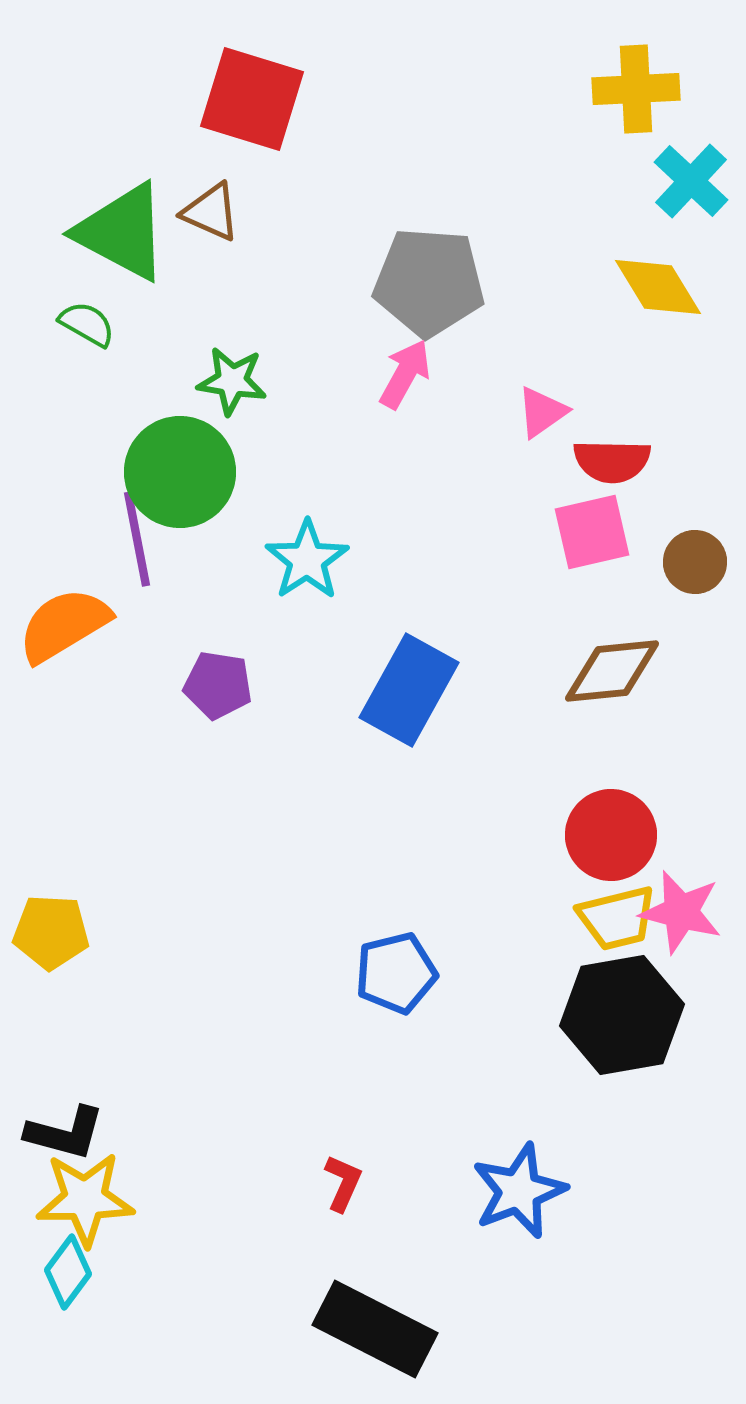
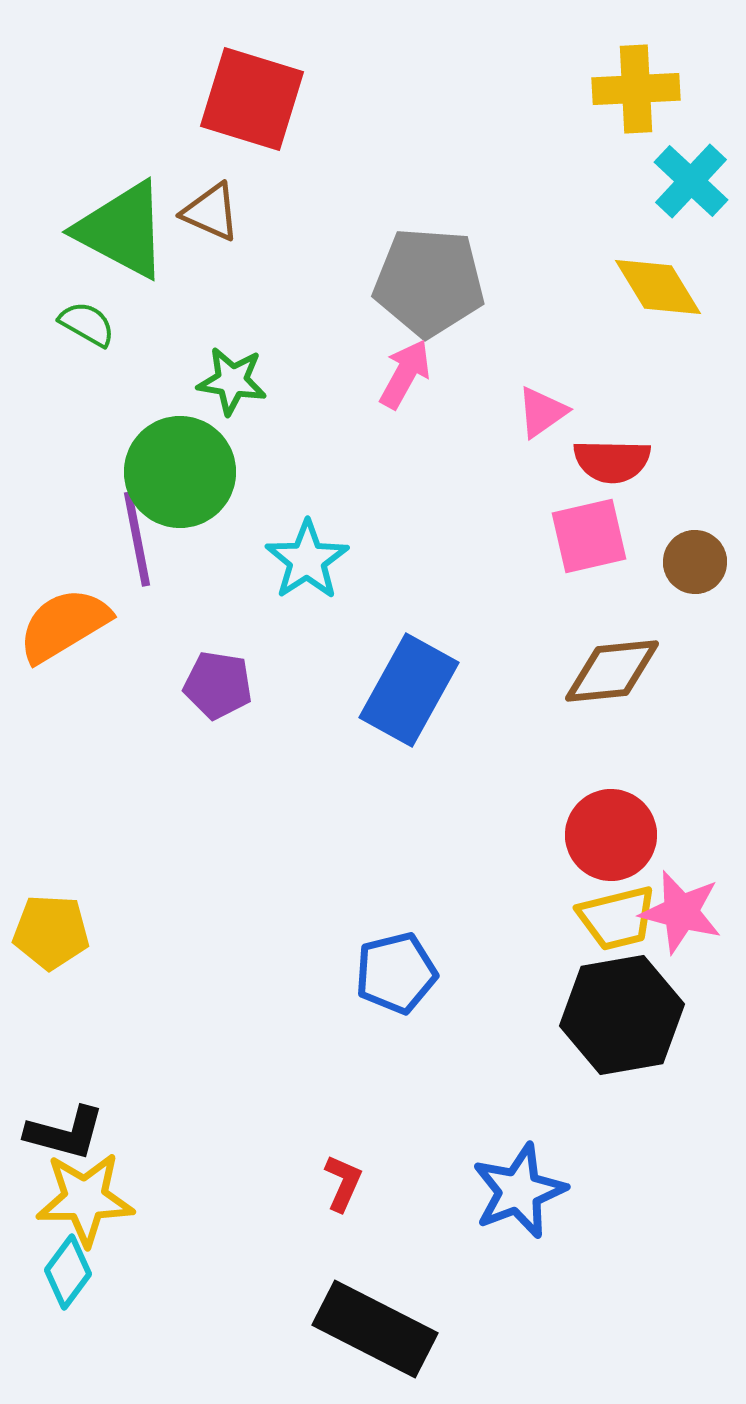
green triangle: moved 2 px up
pink square: moved 3 px left, 4 px down
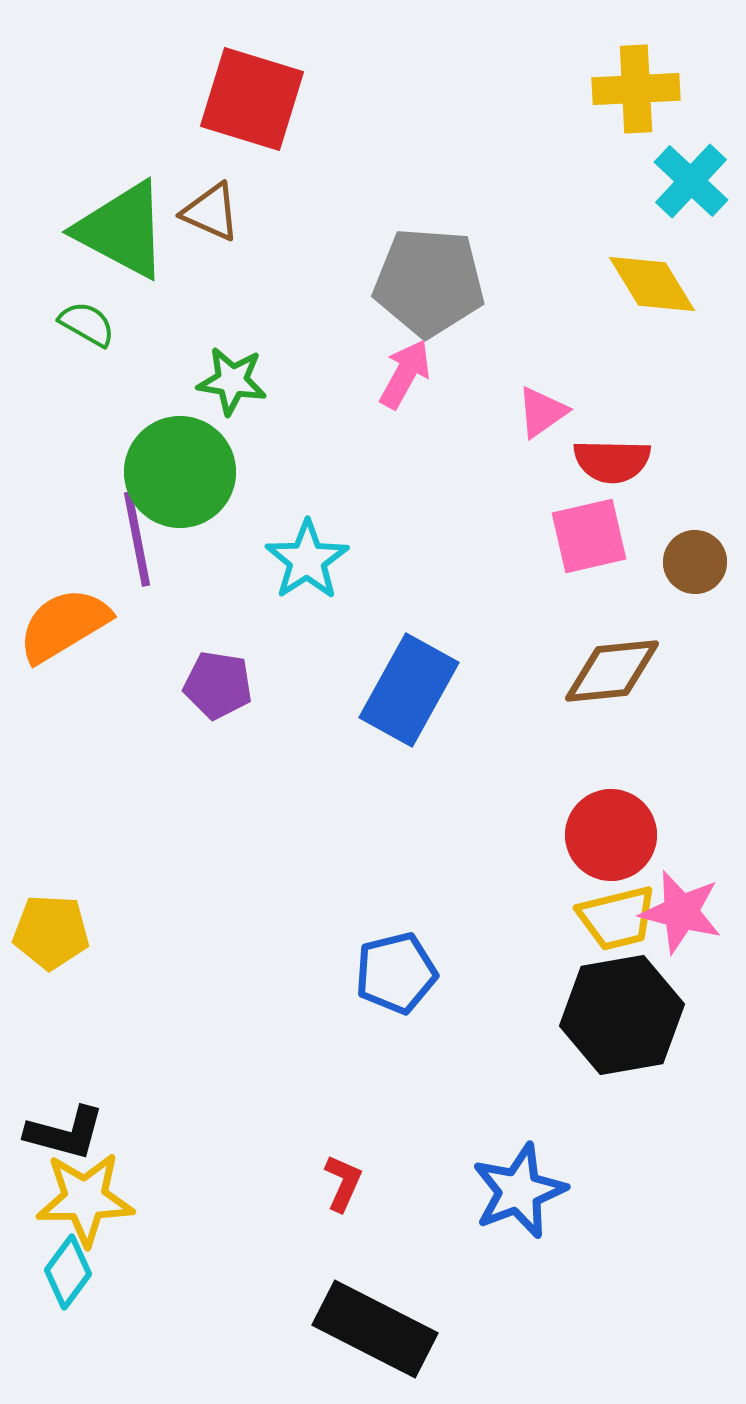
yellow diamond: moved 6 px left, 3 px up
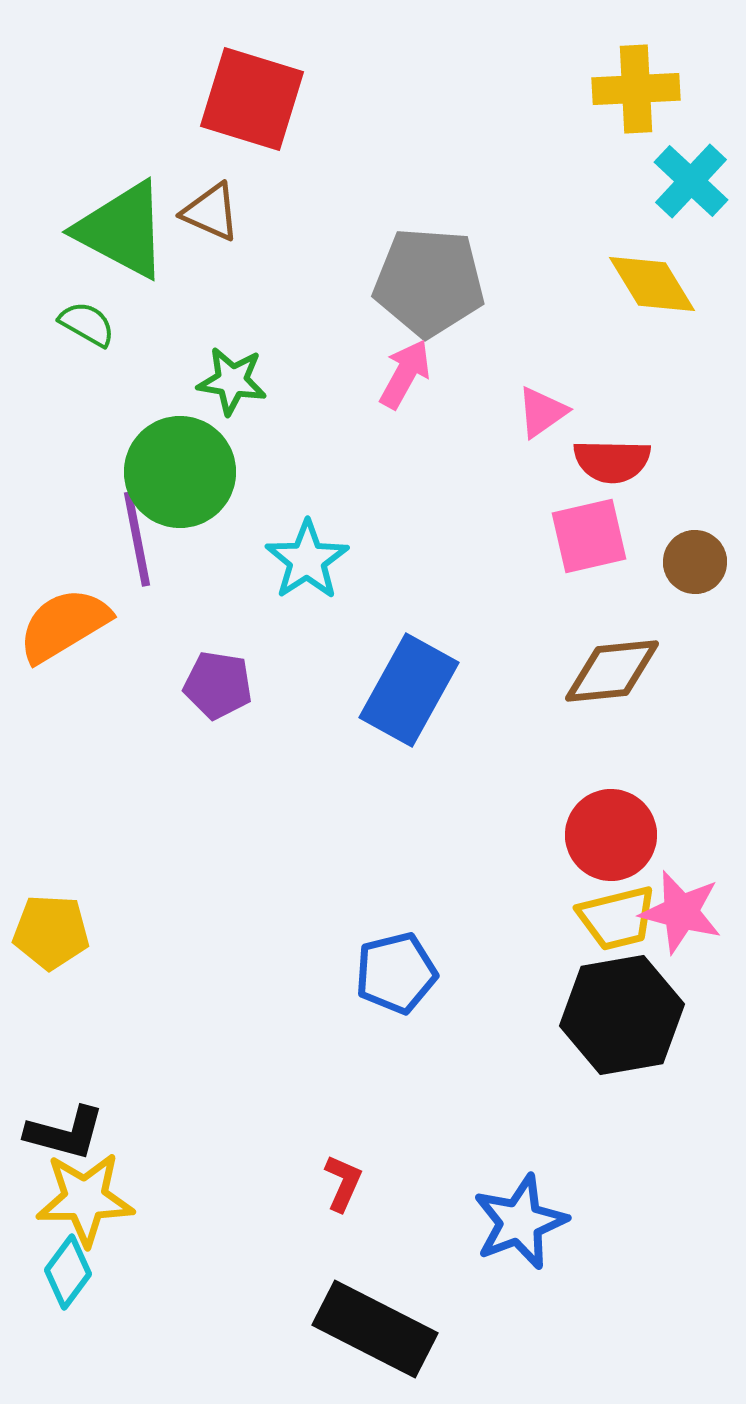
blue star: moved 1 px right, 31 px down
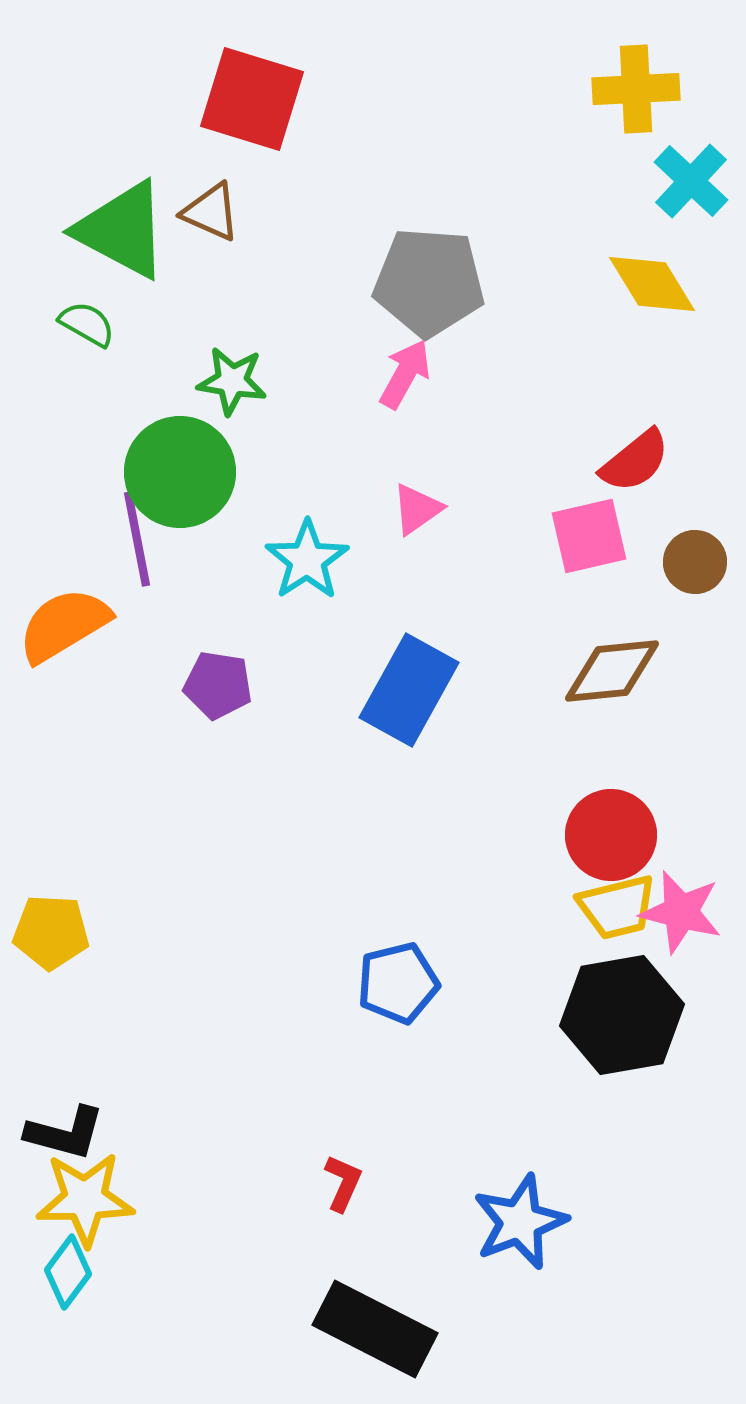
pink triangle: moved 125 px left, 97 px down
red semicircle: moved 23 px right; rotated 40 degrees counterclockwise
yellow trapezoid: moved 11 px up
blue pentagon: moved 2 px right, 10 px down
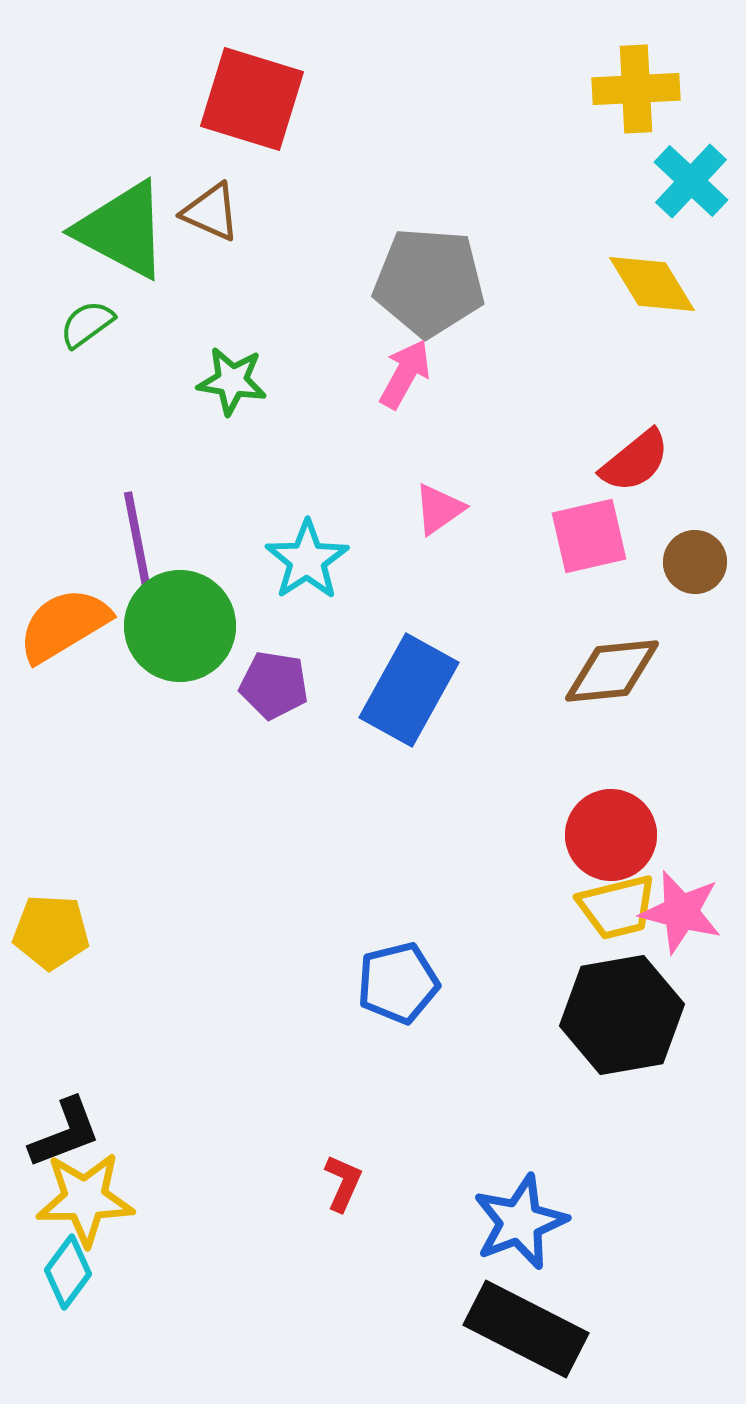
green semicircle: rotated 66 degrees counterclockwise
green circle: moved 154 px down
pink triangle: moved 22 px right
purple pentagon: moved 56 px right
black L-shape: rotated 36 degrees counterclockwise
black rectangle: moved 151 px right
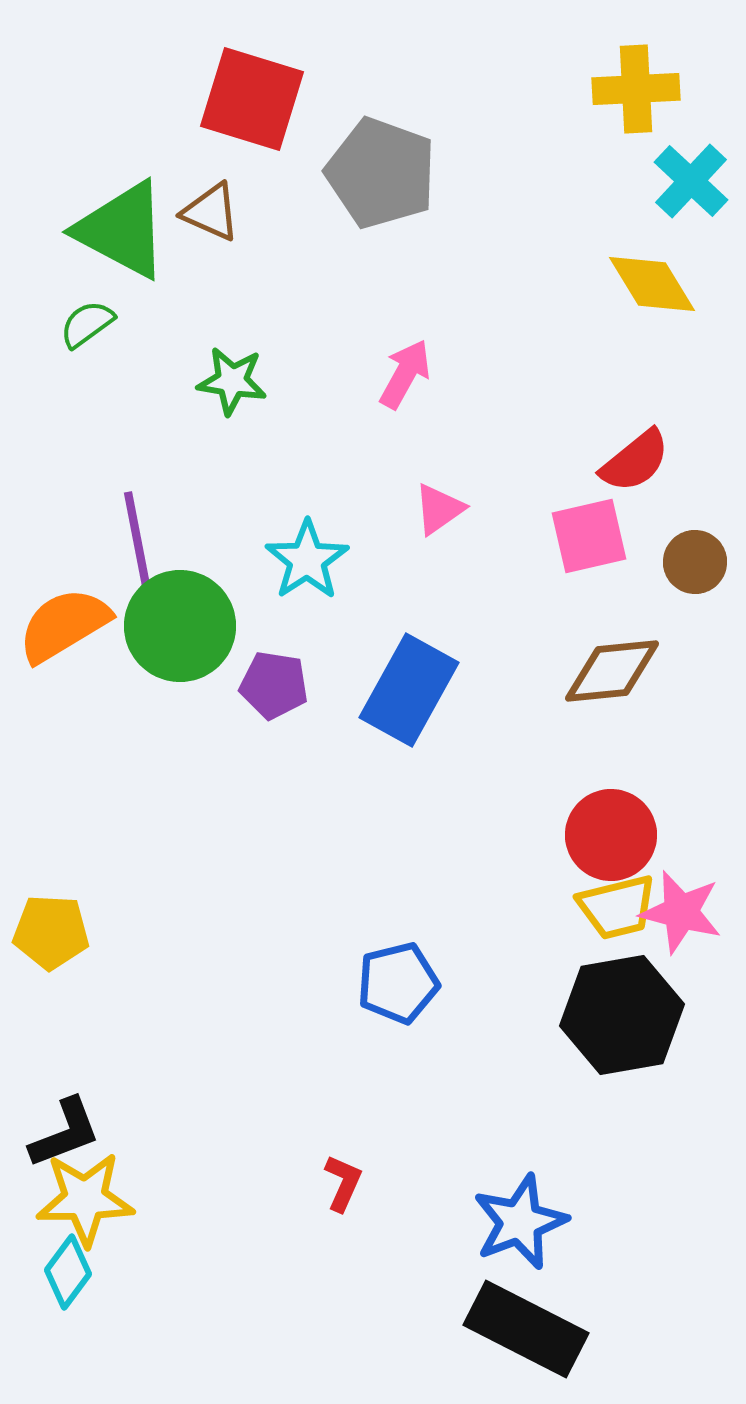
gray pentagon: moved 48 px left, 109 px up; rotated 16 degrees clockwise
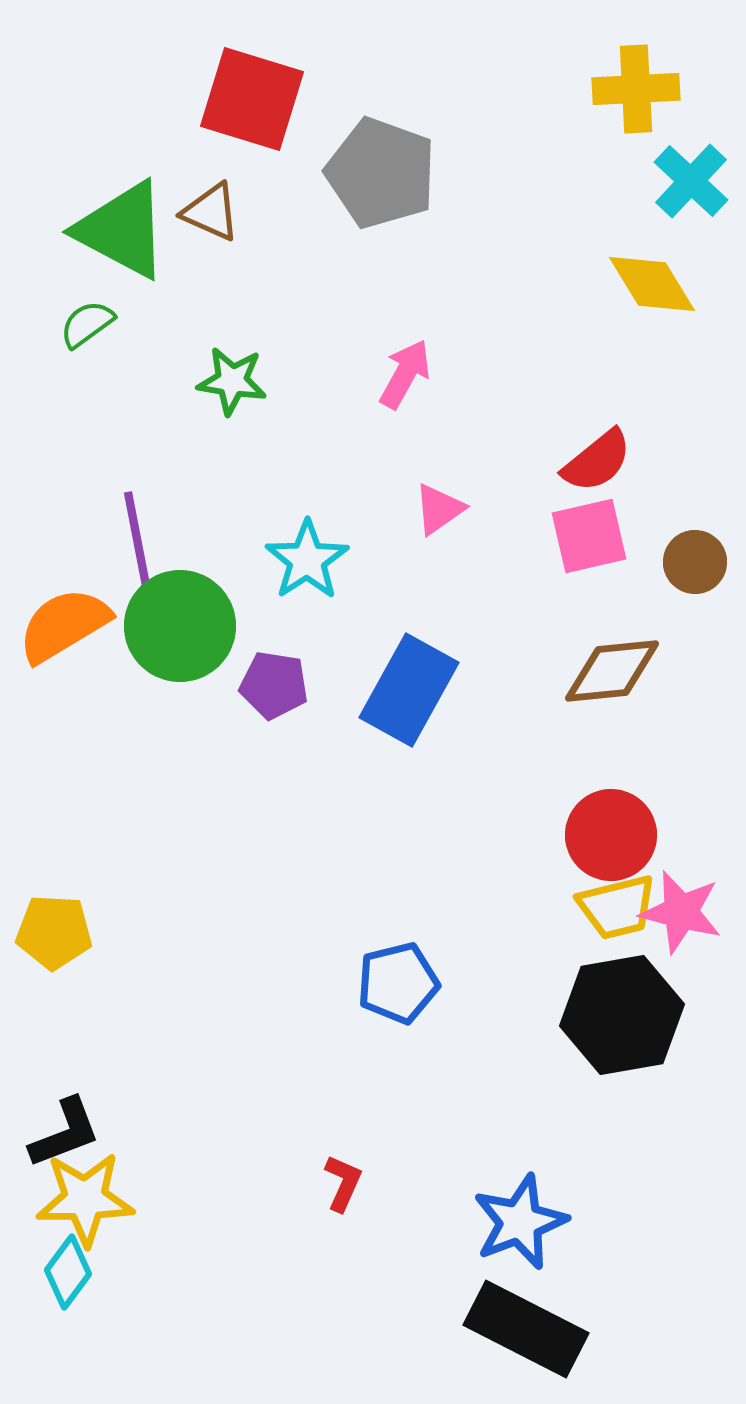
red semicircle: moved 38 px left
yellow pentagon: moved 3 px right
